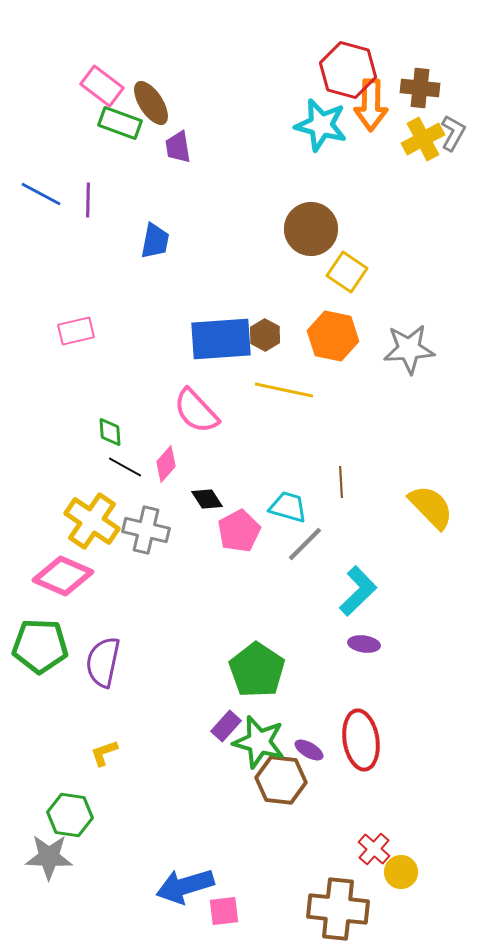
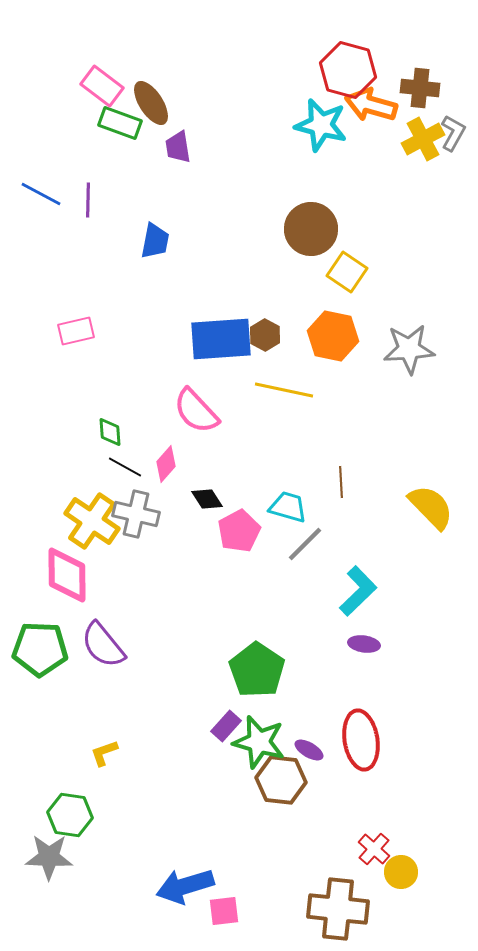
orange arrow at (371, 105): rotated 105 degrees clockwise
gray cross at (146, 530): moved 10 px left, 16 px up
pink diamond at (63, 576): moved 4 px right, 1 px up; rotated 66 degrees clockwise
green pentagon at (40, 646): moved 3 px down
purple semicircle at (103, 662): moved 17 px up; rotated 51 degrees counterclockwise
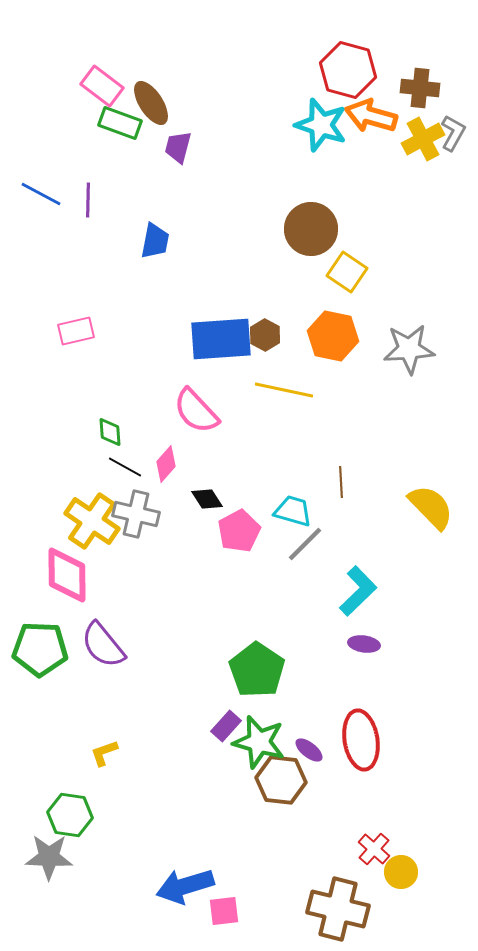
orange arrow at (371, 105): moved 11 px down
cyan star at (321, 125): rotated 4 degrees clockwise
purple trapezoid at (178, 147): rotated 24 degrees clockwise
cyan trapezoid at (288, 507): moved 5 px right, 4 px down
purple ellipse at (309, 750): rotated 8 degrees clockwise
brown cross at (338, 909): rotated 8 degrees clockwise
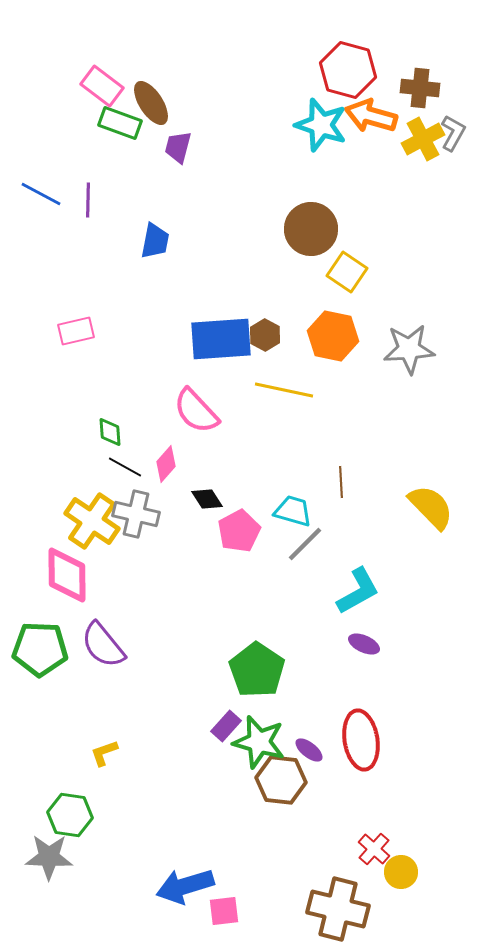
cyan L-shape at (358, 591): rotated 15 degrees clockwise
purple ellipse at (364, 644): rotated 16 degrees clockwise
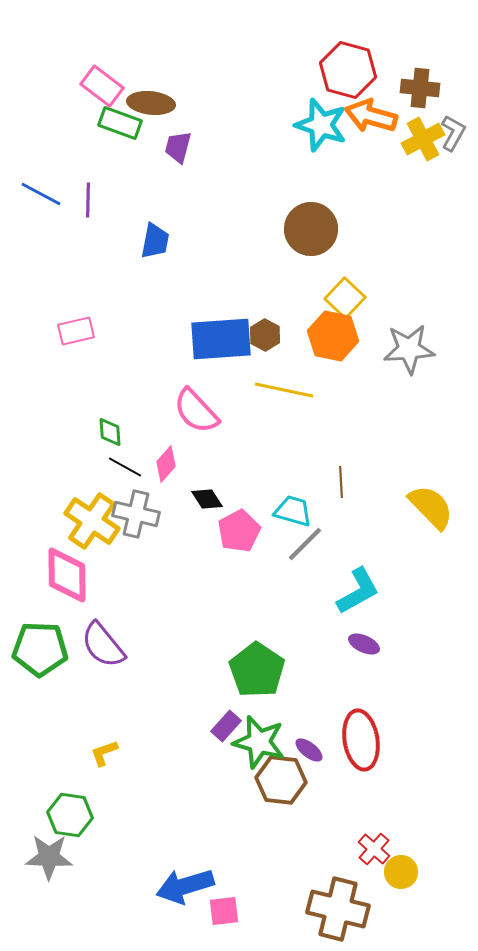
brown ellipse at (151, 103): rotated 51 degrees counterclockwise
yellow square at (347, 272): moved 2 px left, 26 px down; rotated 9 degrees clockwise
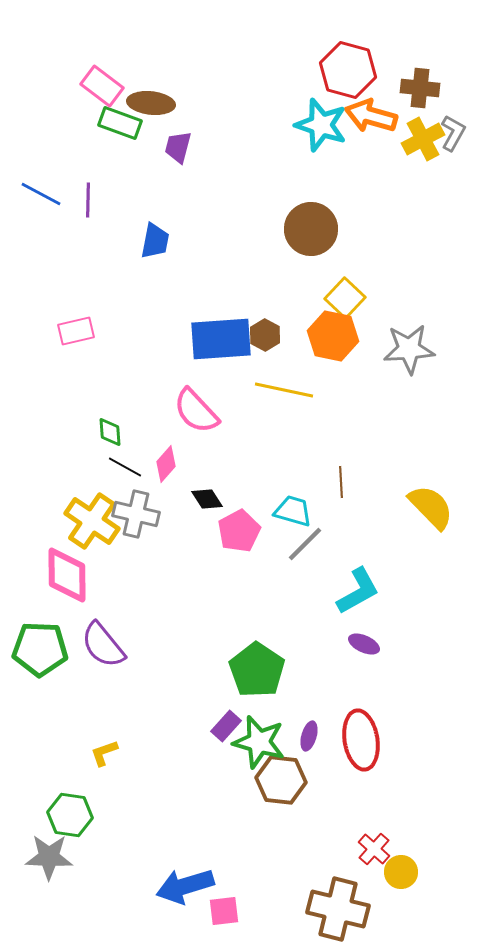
purple ellipse at (309, 750): moved 14 px up; rotated 68 degrees clockwise
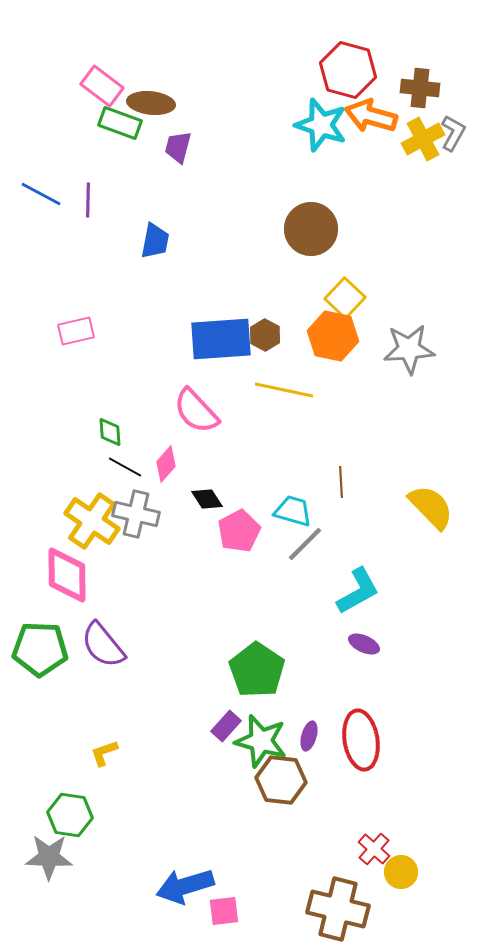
green star at (259, 742): moved 2 px right, 1 px up
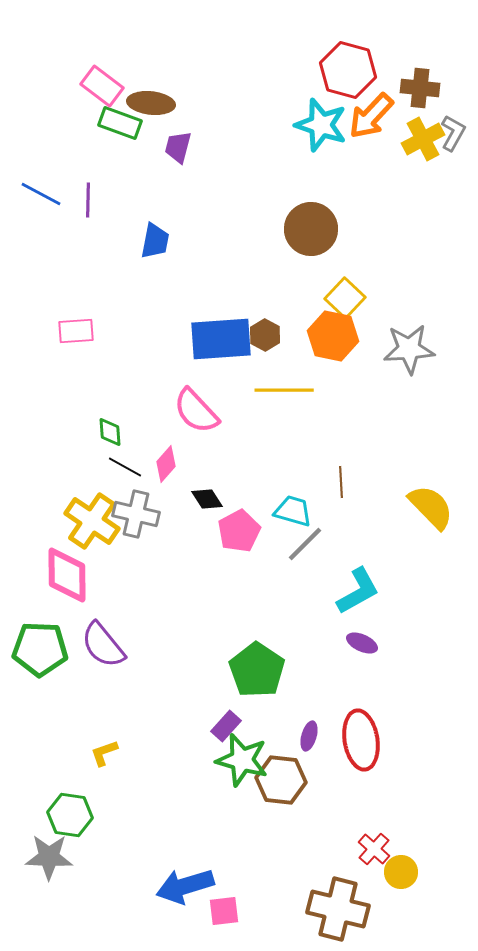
orange arrow at (371, 116): rotated 63 degrees counterclockwise
pink rectangle at (76, 331): rotated 9 degrees clockwise
yellow line at (284, 390): rotated 12 degrees counterclockwise
purple ellipse at (364, 644): moved 2 px left, 1 px up
green star at (261, 741): moved 19 px left, 19 px down
